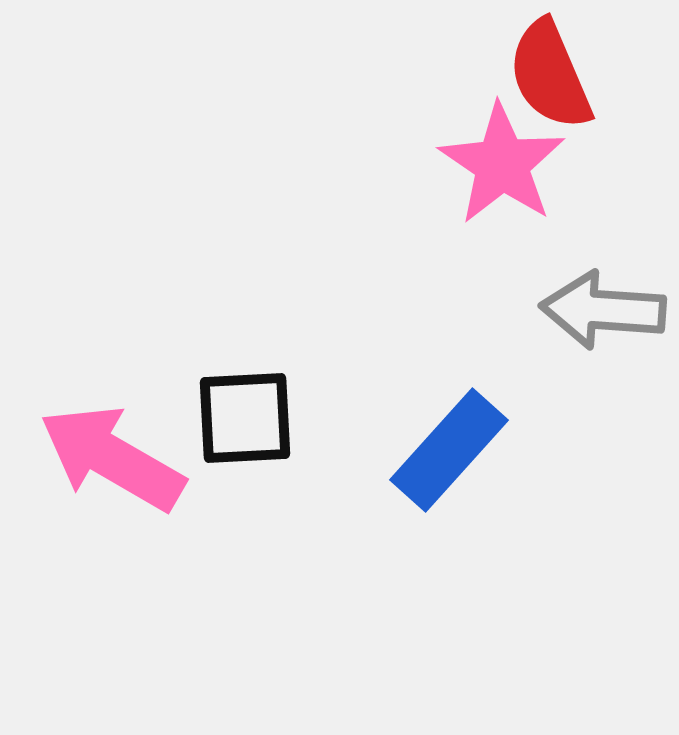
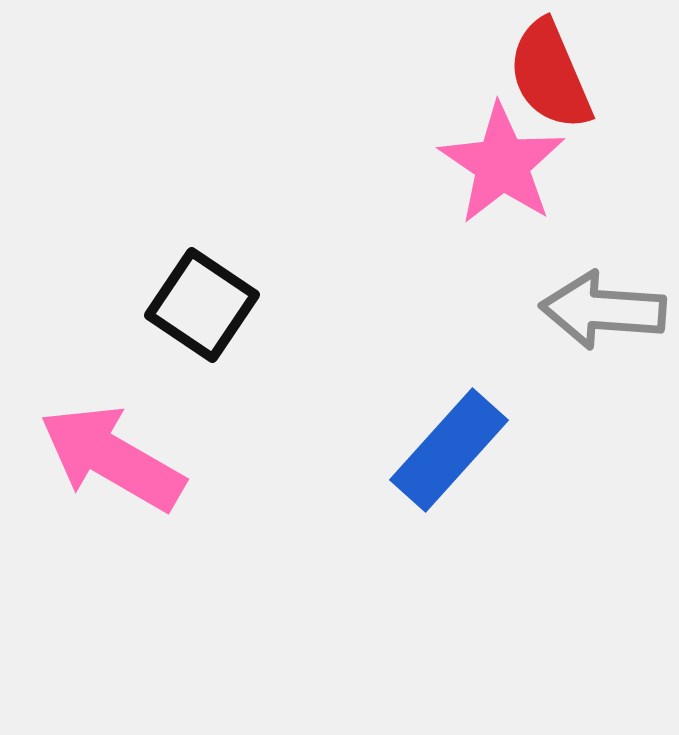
black square: moved 43 px left, 113 px up; rotated 37 degrees clockwise
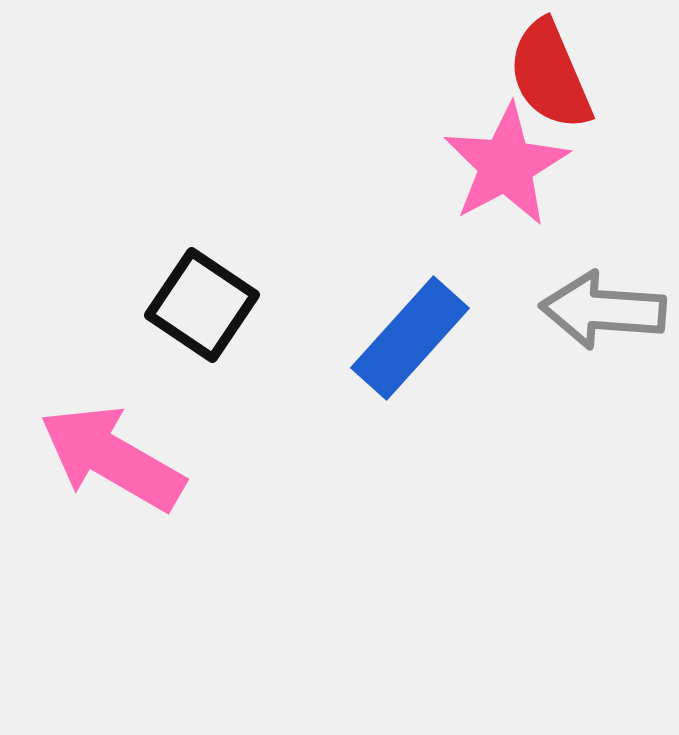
pink star: moved 4 px right, 1 px down; rotated 10 degrees clockwise
blue rectangle: moved 39 px left, 112 px up
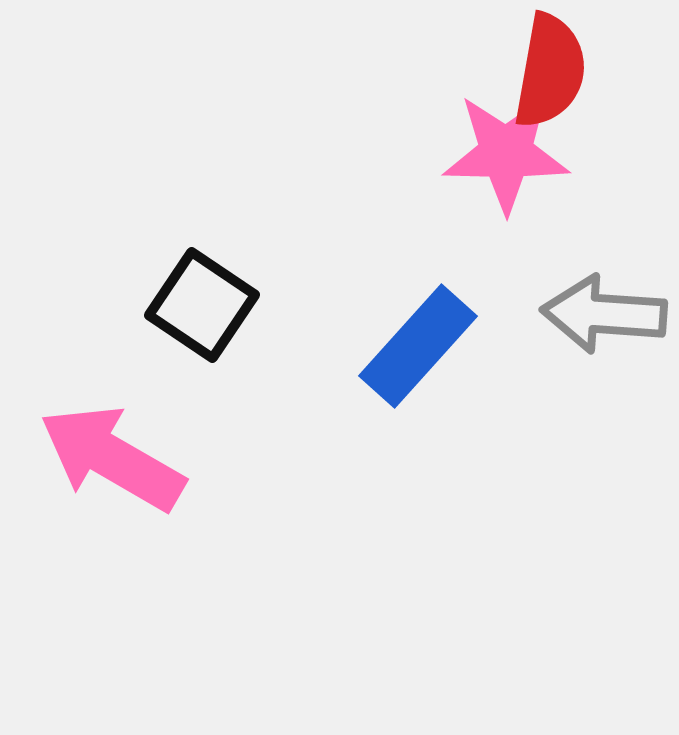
red semicircle: moved 4 px up; rotated 147 degrees counterclockwise
pink star: moved 12 px up; rotated 29 degrees clockwise
gray arrow: moved 1 px right, 4 px down
blue rectangle: moved 8 px right, 8 px down
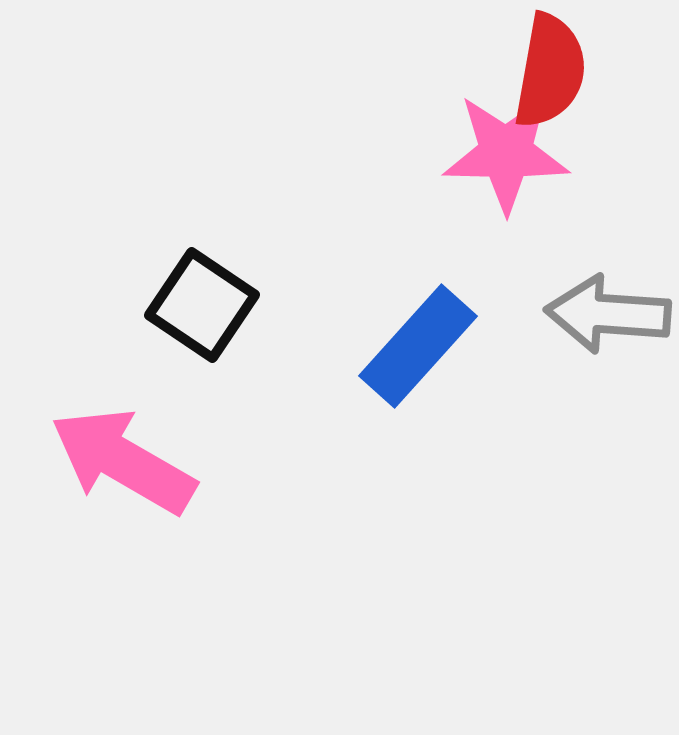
gray arrow: moved 4 px right
pink arrow: moved 11 px right, 3 px down
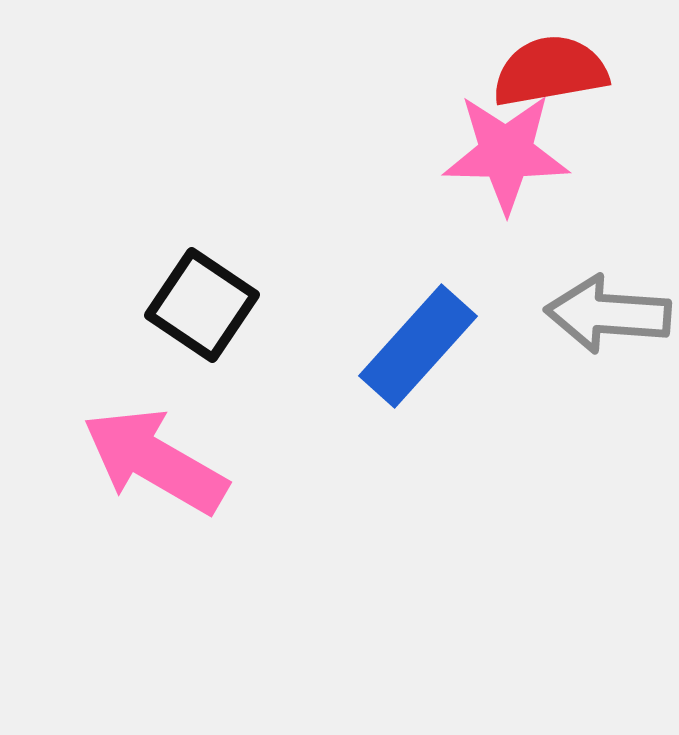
red semicircle: rotated 110 degrees counterclockwise
pink arrow: moved 32 px right
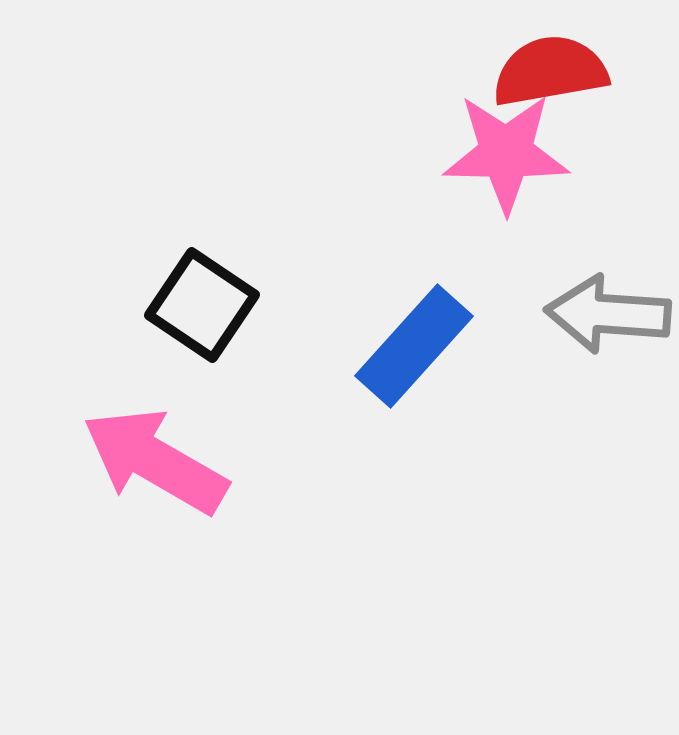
blue rectangle: moved 4 px left
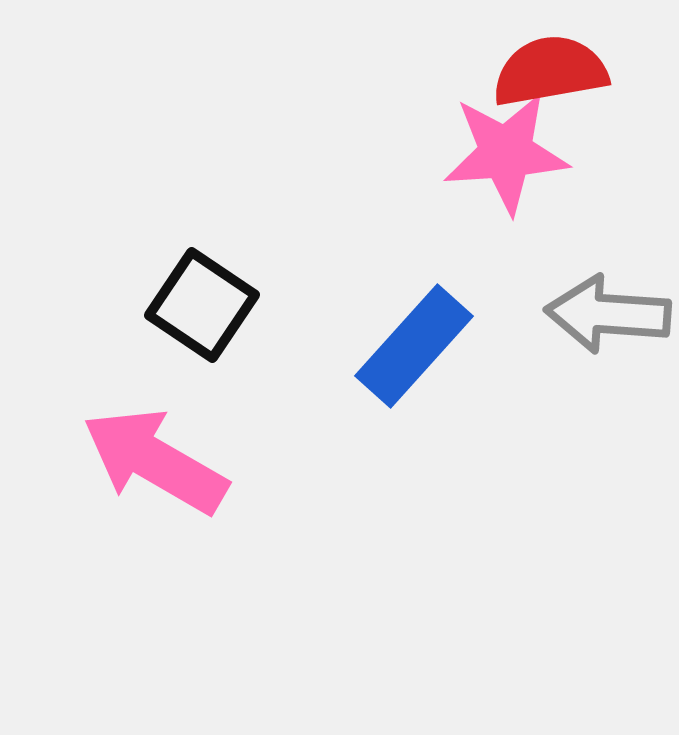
pink star: rotated 5 degrees counterclockwise
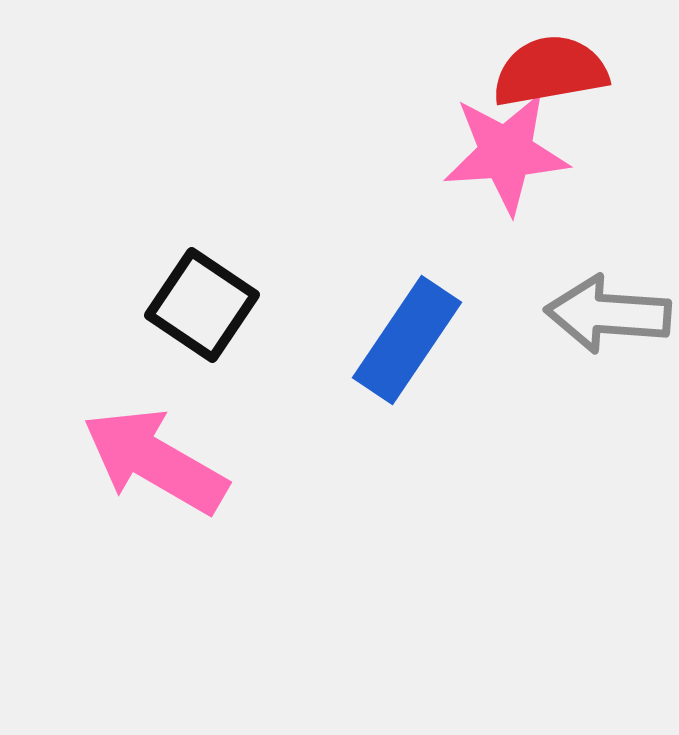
blue rectangle: moved 7 px left, 6 px up; rotated 8 degrees counterclockwise
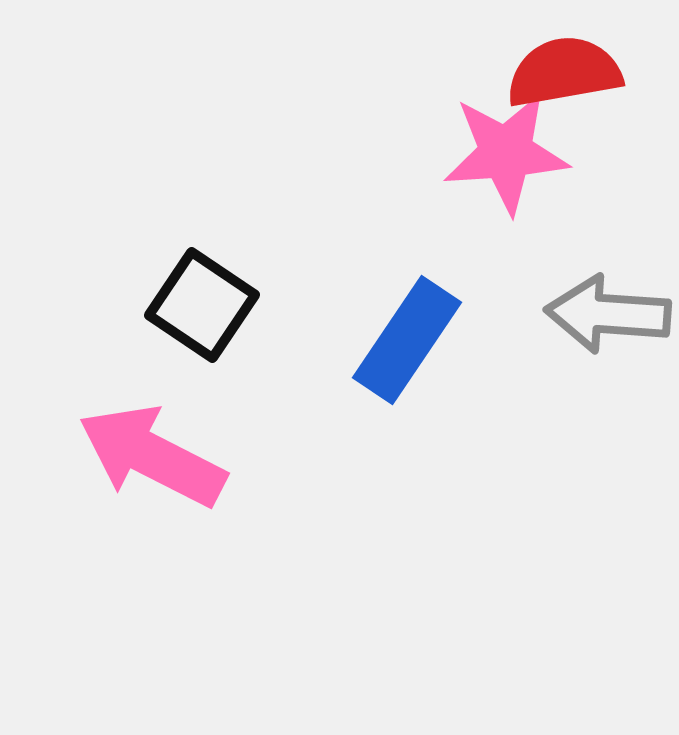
red semicircle: moved 14 px right, 1 px down
pink arrow: moved 3 px left, 5 px up; rotated 3 degrees counterclockwise
